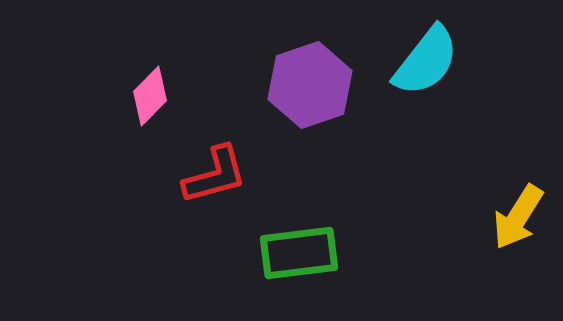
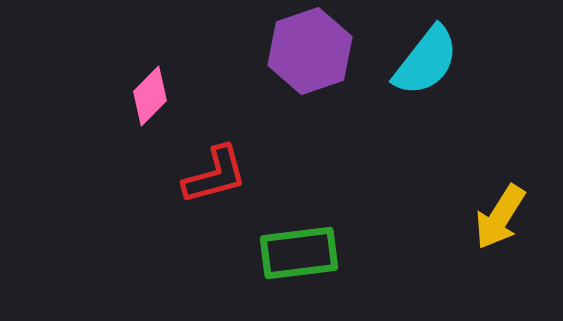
purple hexagon: moved 34 px up
yellow arrow: moved 18 px left
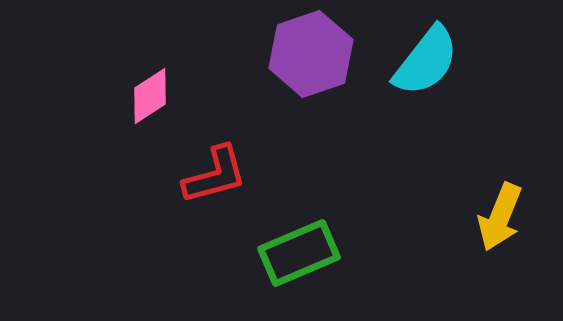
purple hexagon: moved 1 px right, 3 px down
pink diamond: rotated 12 degrees clockwise
yellow arrow: rotated 10 degrees counterclockwise
green rectangle: rotated 16 degrees counterclockwise
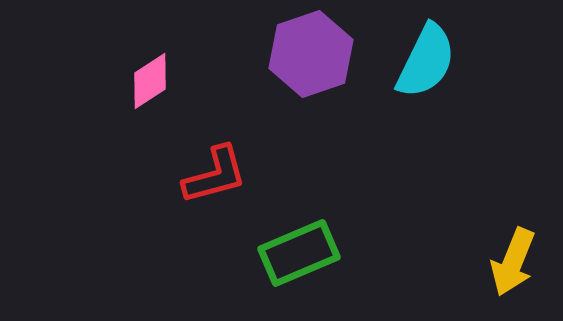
cyan semicircle: rotated 12 degrees counterclockwise
pink diamond: moved 15 px up
yellow arrow: moved 13 px right, 45 px down
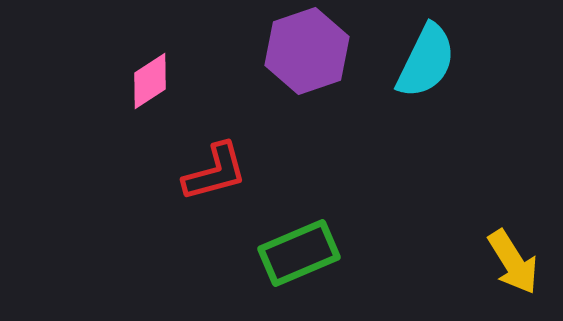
purple hexagon: moved 4 px left, 3 px up
red L-shape: moved 3 px up
yellow arrow: rotated 54 degrees counterclockwise
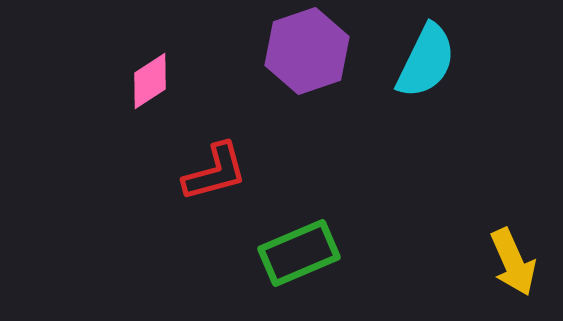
yellow arrow: rotated 8 degrees clockwise
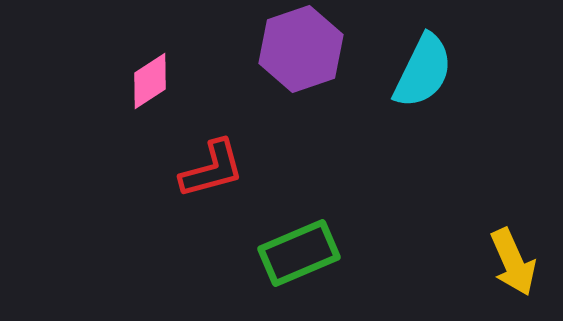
purple hexagon: moved 6 px left, 2 px up
cyan semicircle: moved 3 px left, 10 px down
red L-shape: moved 3 px left, 3 px up
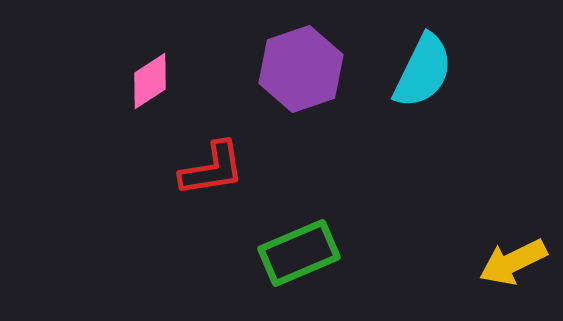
purple hexagon: moved 20 px down
red L-shape: rotated 6 degrees clockwise
yellow arrow: rotated 88 degrees clockwise
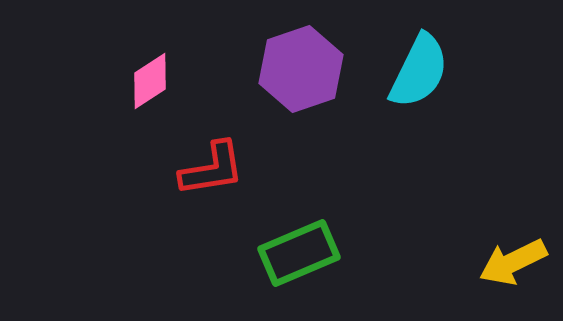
cyan semicircle: moved 4 px left
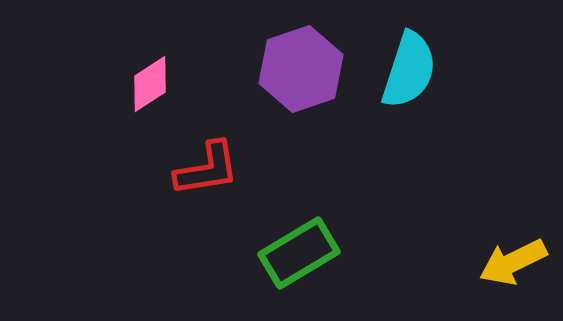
cyan semicircle: moved 10 px left, 1 px up; rotated 8 degrees counterclockwise
pink diamond: moved 3 px down
red L-shape: moved 5 px left
green rectangle: rotated 8 degrees counterclockwise
